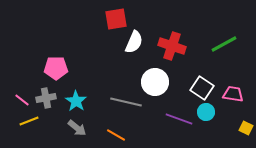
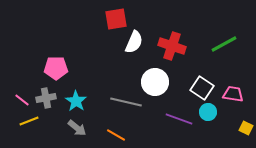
cyan circle: moved 2 px right
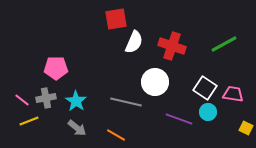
white square: moved 3 px right
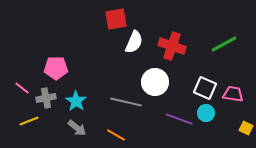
white square: rotated 10 degrees counterclockwise
pink line: moved 12 px up
cyan circle: moved 2 px left, 1 px down
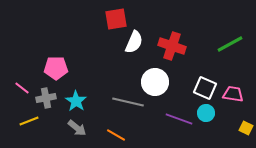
green line: moved 6 px right
gray line: moved 2 px right
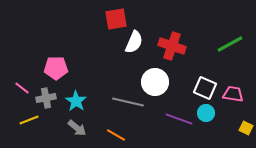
yellow line: moved 1 px up
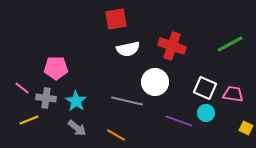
white semicircle: moved 6 px left, 7 px down; rotated 55 degrees clockwise
gray cross: rotated 18 degrees clockwise
gray line: moved 1 px left, 1 px up
purple line: moved 2 px down
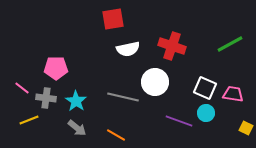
red square: moved 3 px left
gray line: moved 4 px left, 4 px up
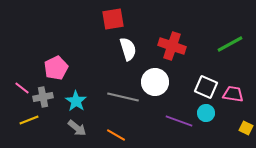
white semicircle: rotated 95 degrees counterclockwise
pink pentagon: rotated 25 degrees counterclockwise
white square: moved 1 px right, 1 px up
gray cross: moved 3 px left, 1 px up; rotated 18 degrees counterclockwise
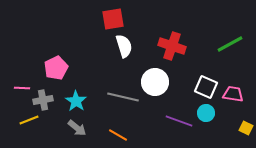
white semicircle: moved 4 px left, 3 px up
pink line: rotated 35 degrees counterclockwise
gray cross: moved 3 px down
orange line: moved 2 px right
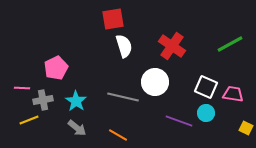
red cross: rotated 16 degrees clockwise
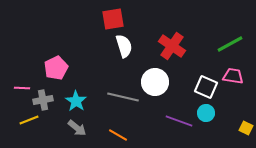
pink trapezoid: moved 18 px up
